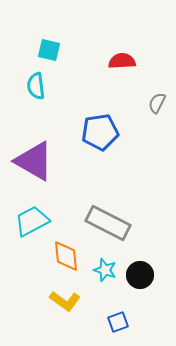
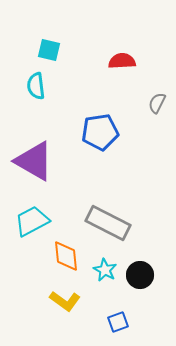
cyan star: rotated 10 degrees clockwise
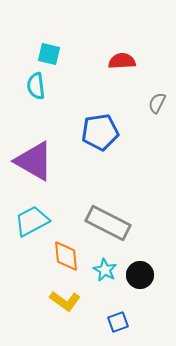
cyan square: moved 4 px down
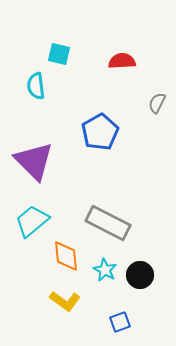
cyan square: moved 10 px right
blue pentagon: rotated 21 degrees counterclockwise
purple triangle: rotated 15 degrees clockwise
cyan trapezoid: rotated 12 degrees counterclockwise
blue square: moved 2 px right
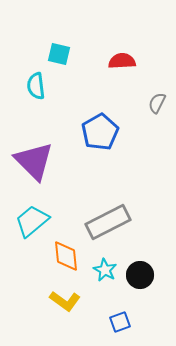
gray rectangle: moved 1 px up; rotated 54 degrees counterclockwise
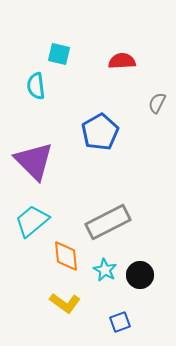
yellow L-shape: moved 2 px down
